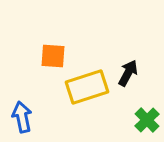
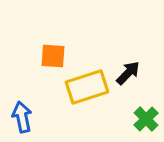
black arrow: rotated 16 degrees clockwise
green cross: moved 1 px left, 1 px up
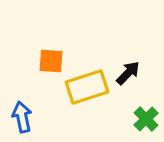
orange square: moved 2 px left, 5 px down
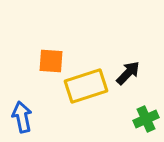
yellow rectangle: moved 1 px left, 1 px up
green cross: rotated 20 degrees clockwise
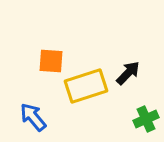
blue arrow: moved 11 px right; rotated 28 degrees counterclockwise
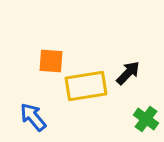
yellow rectangle: rotated 9 degrees clockwise
green cross: rotated 30 degrees counterclockwise
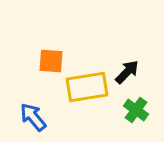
black arrow: moved 1 px left, 1 px up
yellow rectangle: moved 1 px right, 1 px down
green cross: moved 10 px left, 9 px up
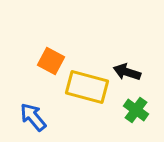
orange square: rotated 24 degrees clockwise
black arrow: rotated 116 degrees counterclockwise
yellow rectangle: rotated 24 degrees clockwise
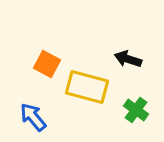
orange square: moved 4 px left, 3 px down
black arrow: moved 1 px right, 13 px up
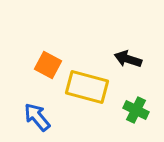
orange square: moved 1 px right, 1 px down
green cross: rotated 10 degrees counterclockwise
blue arrow: moved 4 px right
